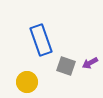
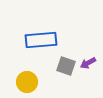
blue rectangle: rotated 76 degrees counterclockwise
purple arrow: moved 2 px left
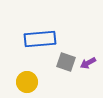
blue rectangle: moved 1 px left, 1 px up
gray square: moved 4 px up
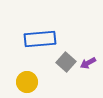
gray square: rotated 24 degrees clockwise
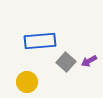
blue rectangle: moved 2 px down
purple arrow: moved 1 px right, 2 px up
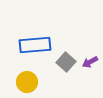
blue rectangle: moved 5 px left, 4 px down
purple arrow: moved 1 px right, 1 px down
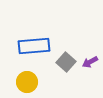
blue rectangle: moved 1 px left, 1 px down
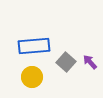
purple arrow: rotated 77 degrees clockwise
yellow circle: moved 5 px right, 5 px up
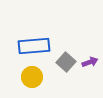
purple arrow: rotated 112 degrees clockwise
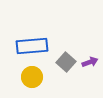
blue rectangle: moved 2 px left
